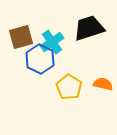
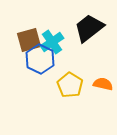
black trapezoid: rotated 20 degrees counterclockwise
brown square: moved 8 px right, 3 px down
yellow pentagon: moved 1 px right, 2 px up
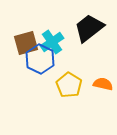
brown square: moved 3 px left, 3 px down
yellow pentagon: moved 1 px left
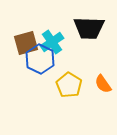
black trapezoid: rotated 140 degrees counterclockwise
orange semicircle: rotated 138 degrees counterclockwise
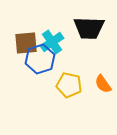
brown square: rotated 10 degrees clockwise
blue hexagon: rotated 16 degrees clockwise
yellow pentagon: rotated 20 degrees counterclockwise
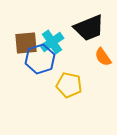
black trapezoid: rotated 24 degrees counterclockwise
orange semicircle: moved 27 px up
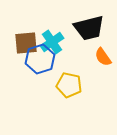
black trapezoid: rotated 8 degrees clockwise
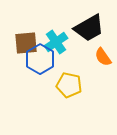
black trapezoid: rotated 16 degrees counterclockwise
cyan cross: moved 4 px right
blue hexagon: rotated 12 degrees counterclockwise
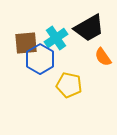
cyan cross: moved 4 px up
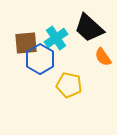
black trapezoid: rotated 72 degrees clockwise
